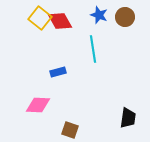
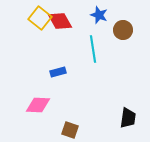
brown circle: moved 2 px left, 13 px down
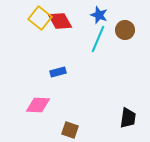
brown circle: moved 2 px right
cyan line: moved 5 px right, 10 px up; rotated 32 degrees clockwise
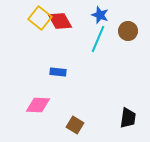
blue star: moved 1 px right
brown circle: moved 3 px right, 1 px down
blue rectangle: rotated 21 degrees clockwise
brown square: moved 5 px right, 5 px up; rotated 12 degrees clockwise
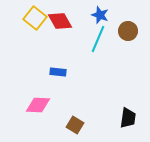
yellow square: moved 5 px left
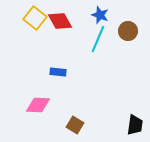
black trapezoid: moved 7 px right, 7 px down
